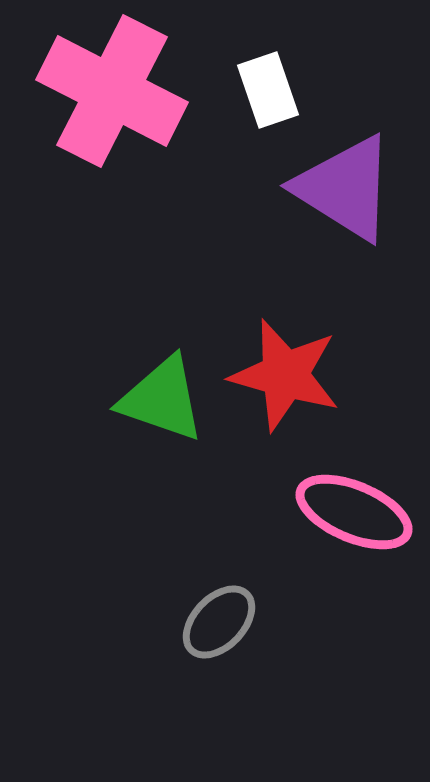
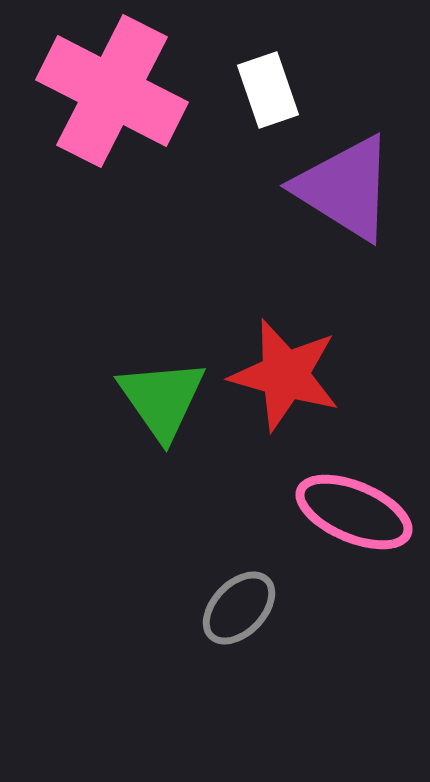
green triangle: rotated 36 degrees clockwise
gray ellipse: moved 20 px right, 14 px up
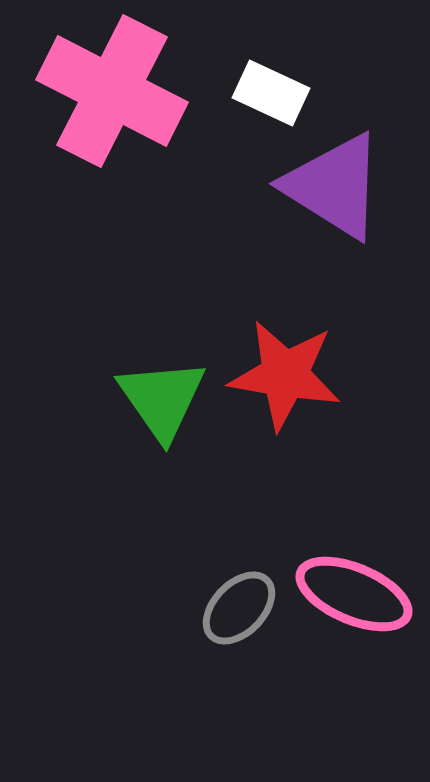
white rectangle: moved 3 px right, 3 px down; rotated 46 degrees counterclockwise
purple triangle: moved 11 px left, 2 px up
red star: rotated 6 degrees counterclockwise
pink ellipse: moved 82 px down
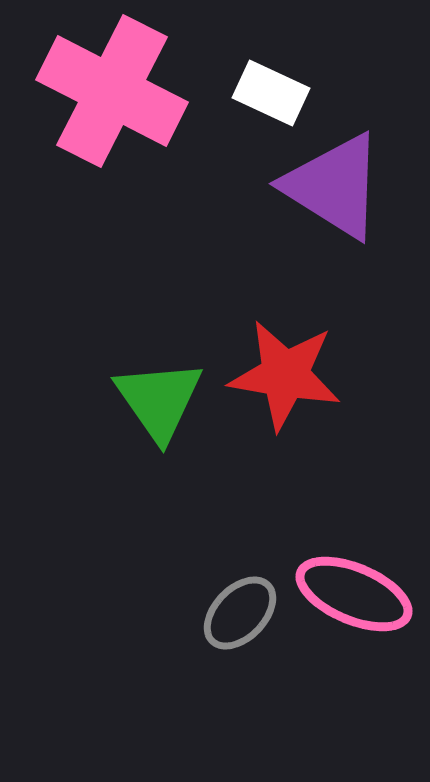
green triangle: moved 3 px left, 1 px down
gray ellipse: moved 1 px right, 5 px down
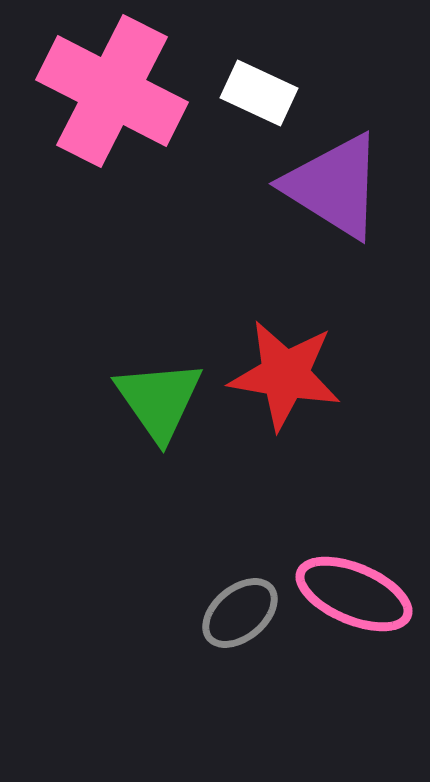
white rectangle: moved 12 px left
gray ellipse: rotated 6 degrees clockwise
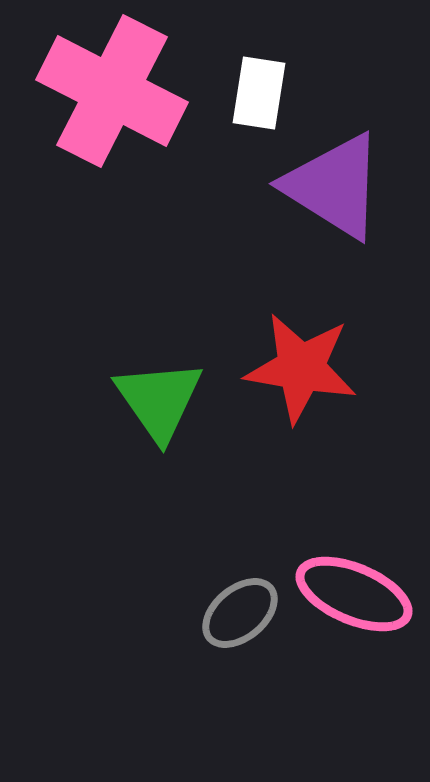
white rectangle: rotated 74 degrees clockwise
red star: moved 16 px right, 7 px up
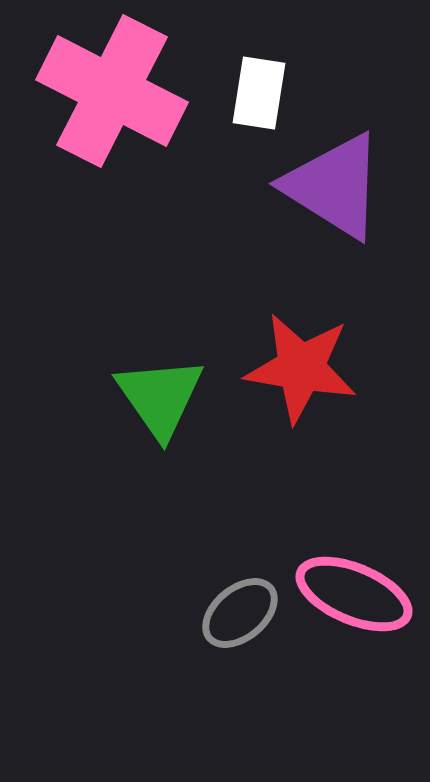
green triangle: moved 1 px right, 3 px up
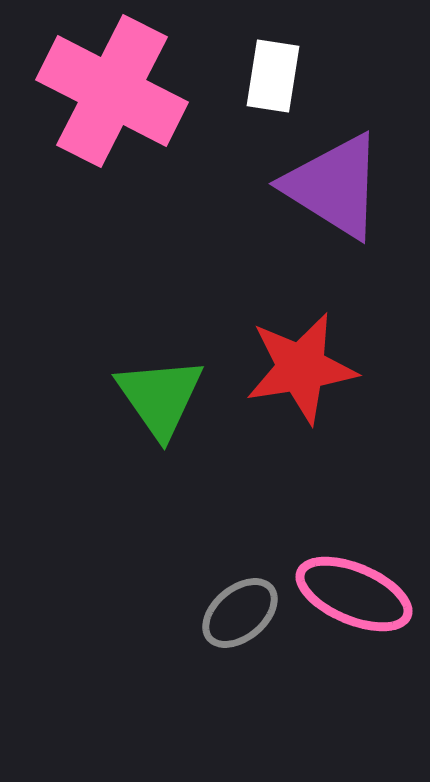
white rectangle: moved 14 px right, 17 px up
red star: rotated 19 degrees counterclockwise
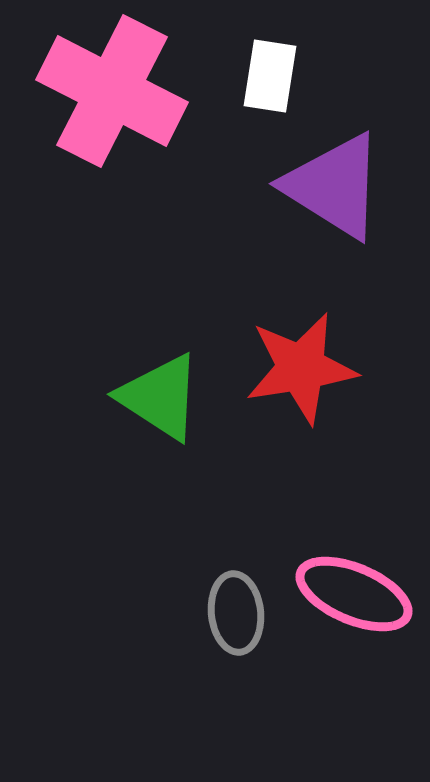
white rectangle: moved 3 px left
green triangle: rotated 22 degrees counterclockwise
gray ellipse: moved 4 px left; rotated 56 degrees counterclockwise
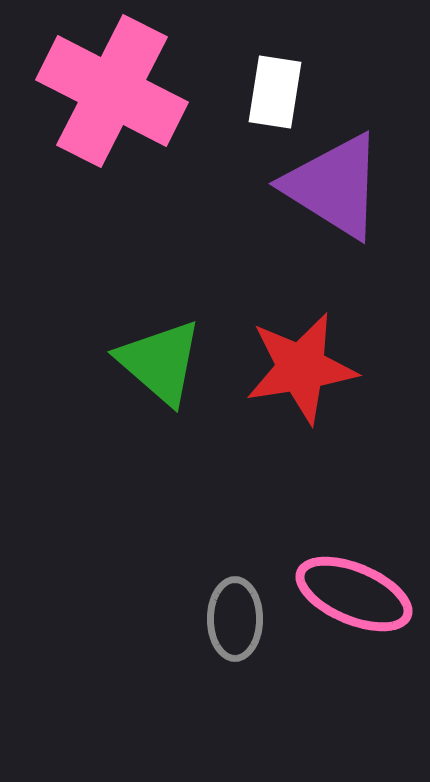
white rectangle: moved 5 px right, 16 px down
green triangle: moved 35 px up; rotated 8 degrees clockwise
gray ellipse: moved 1 px left, 6 px down; rotated 6 degrees clockwise
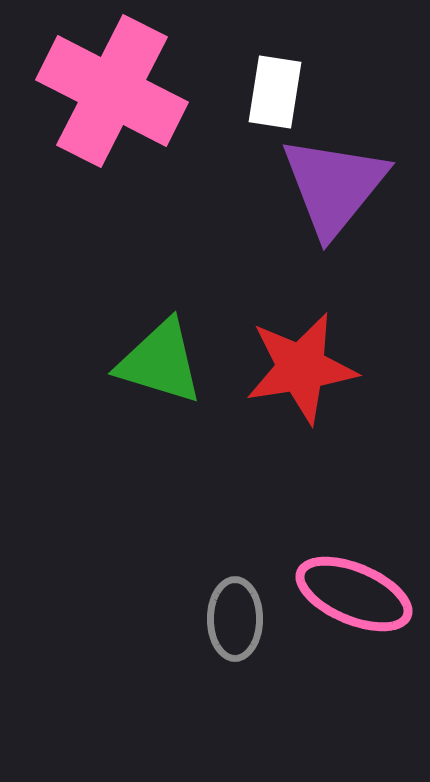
purple triangle: rotated 37 degrees clockwise
green triangle: rotated 24 degrees counterclockwise
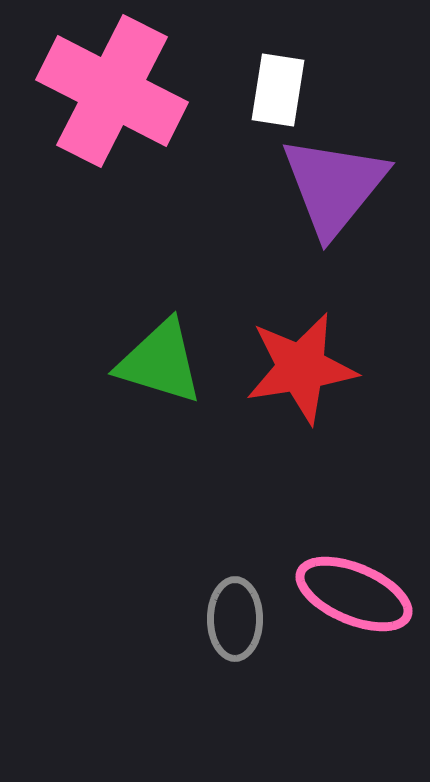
white rectangle: moved 3 px right, 2 px up
